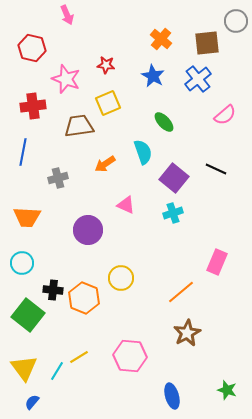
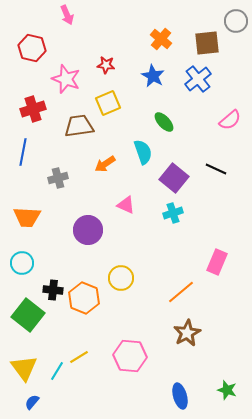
red cross: moved 3 px down; rotated 10 degrees counterclockwise
pink semicircle: moved 5 px right, 5 px down
blue ellipse: moved 8 px right
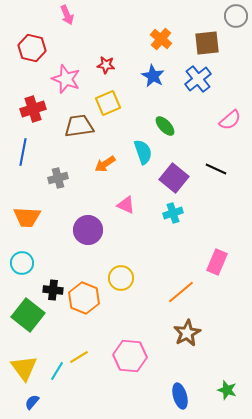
gray circle: moved 5 px up
green ellipse: moved 1 px right, 4 px down
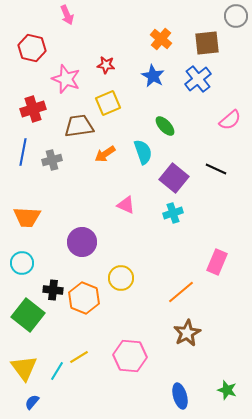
orange arrow: moved 10 px up
gray cross: moved 6 px left, 18 px up
purple circle: moved 6 px left, 12 px down
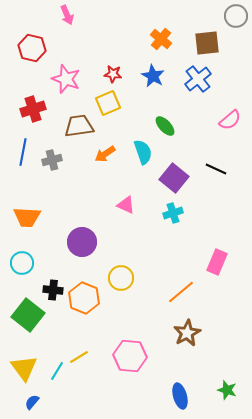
red star: moved 7 px right, 9 px down
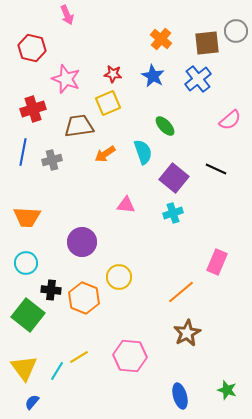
gray circle: moved 15 px down
pink triangle: rotated 18 degrees counterclockwise
cyan circle: moved 4 px right
yellow circle: moved 2 px left, 1 px up
black cross: moved 2 px left
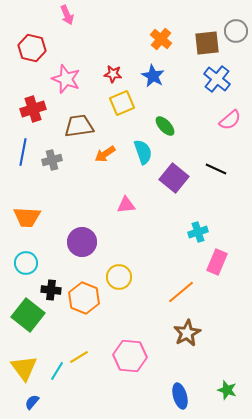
blue cross: moved 19 px right; rotated 12 degrees counterclockwise
yellow square: moved 14 px right
pink triangle: rotated 12 degrees counterclockwise
cyan cross: moved 25 px right, 19 px down
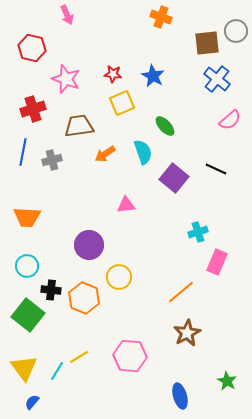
orange cross: moved 22 px up; rotated 20 degrees counterclockwise
purple circle: moved 7 px right, 3 px down
cyan circle: moved 1 px right, 3 px down
green star: moved 9 px up; rotated 12 degrees clockwise
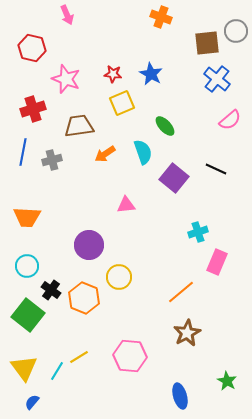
blue star: moved 2 px left, 2 px up
black cross: rotated 30 degrees clockwise
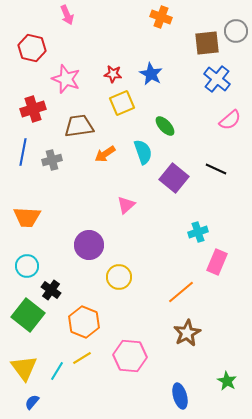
pink triangle: rotated 36 degrees counterclockwise
orange hexagon: moved 24 px down
yellow line: moved 3 px right, 1 px down
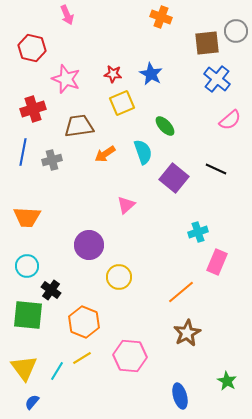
green square: rotated 32 degrees counterclockwise
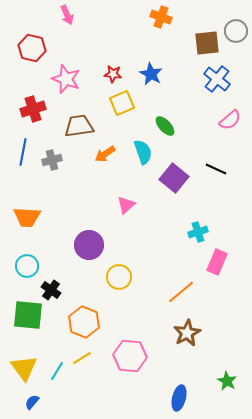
blue ellipse: moved 1 px left, 2 px down; rotated 30 degrees clockwise
